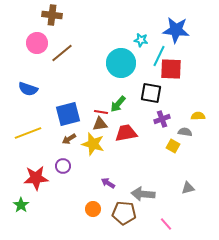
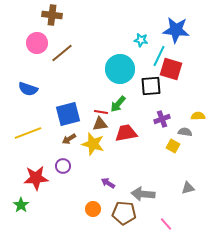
cyan circle: moved 1 px left, 6 px down
red square: rotated 15 degrees clockwise
black square: moved 7 px up; rotated 15 degrees counterclockwise
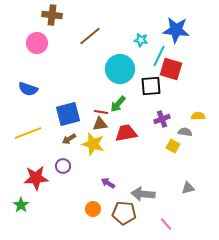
brown line: moved 28 px right, 17 px up
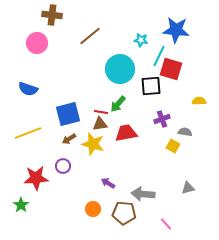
yellow semicircle: moved 1 px right, 15 px up
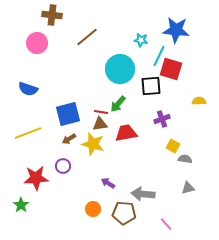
brown line: moved 3 px left, 1 px down
gray semicircle: moved 27 px down
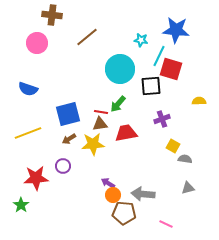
yellow star: rotated 20 degrees counterclockwise
orange circle: moved 20 px right, 14 px up
pink line: rotated 24 degrees counterclockwise
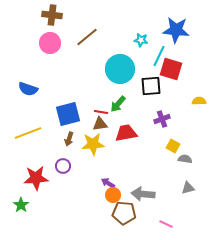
pink circle: moved 13 px right
brown arrow: rotated 40 degrees counterclockwise
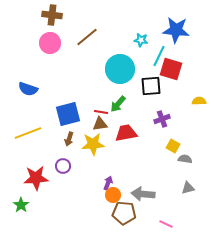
purple arrow: rotated 80 degrees clockwise
